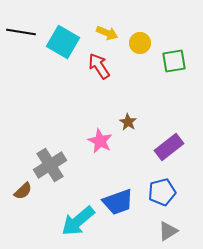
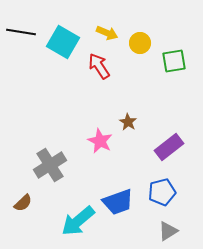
brown semicircle: moved 12 px down
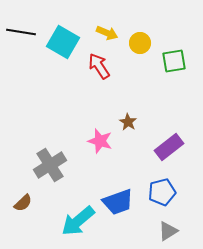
pink star: rotated 10 degrees counterclockwise
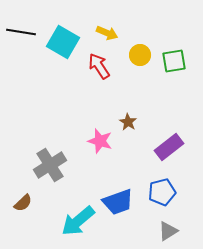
yellow circle: moved 12 px down
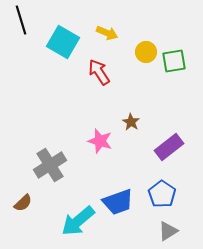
black line: moved 12 px up; rotated 64 degrees clockwise
yellow circle: moved 6 px right, 3 px up
red arrow: moved 6 px down
brown star: moved 3 px right
blue pentagon: moved 2 px down; rotated 24 degrees counterclockwise
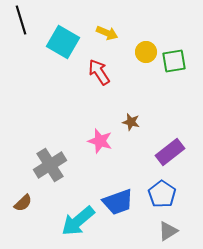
brown star: rotated 18 degrees counterclockwise
purple rectangle: moved 1 px right, 5 px down
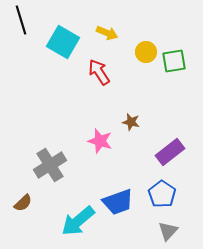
gray triangle: rotated 15 degrees counterclockwise
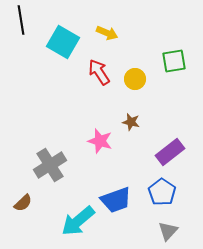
black line: rotated 8 degrees clockwise
yellow circle: moved 11 px left, 27 px down
blue pentagon: moved 2 px up
blue trapezoid: moved 2 px left, 2 px up
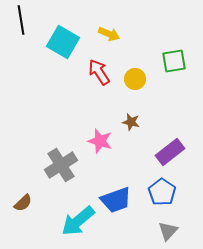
yellow arrow: moved 2 px right, 1 px down
gray cross: moved 11 px right
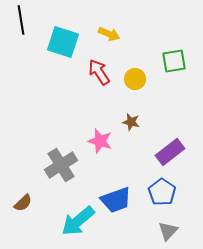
cyan square: rotated 12 degrees counterclockwise
